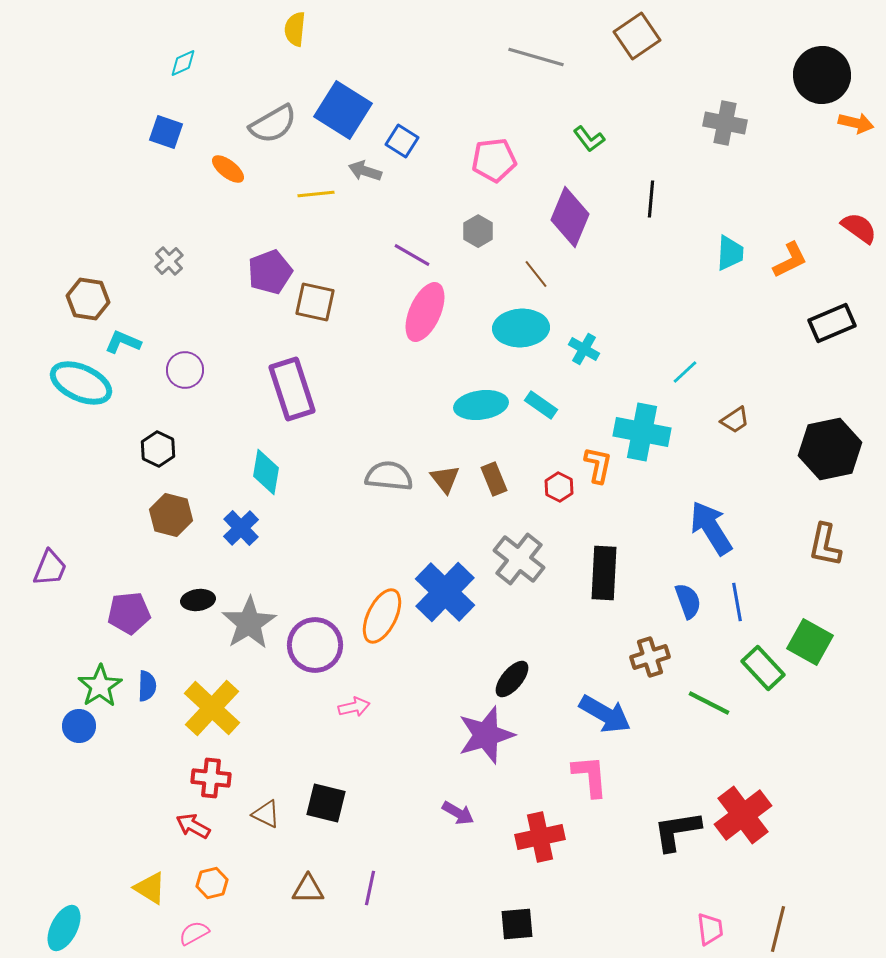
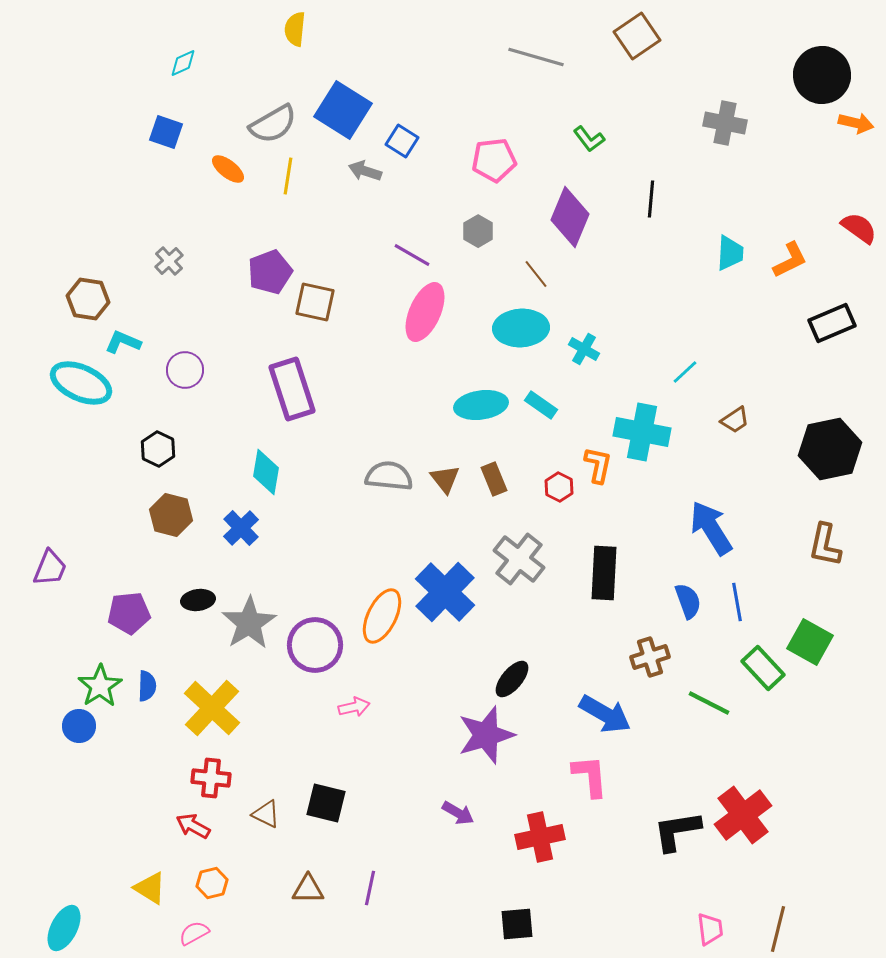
yellow line at (316, 194): moved 28 px left, 18 px up; rotated 75 degrees counterclockwise
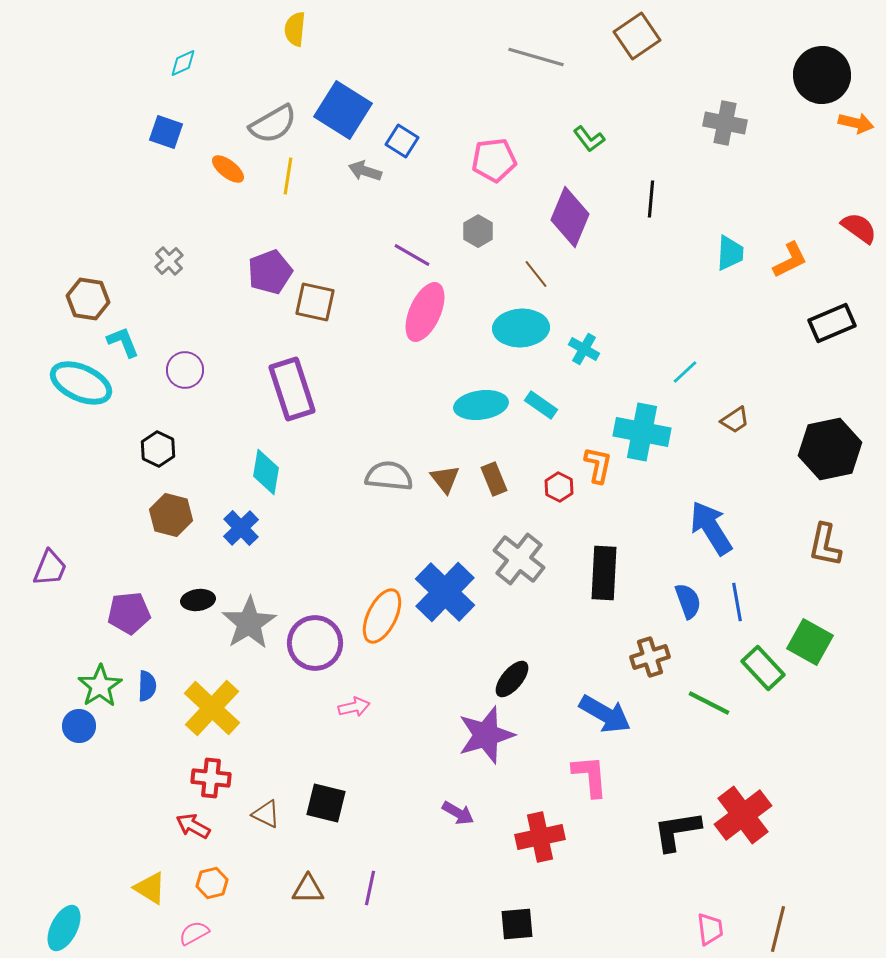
cyan L-shape at (123, 342): rotated 45 degrees clockwise
purple circle at (315, 645): moved 2 px up
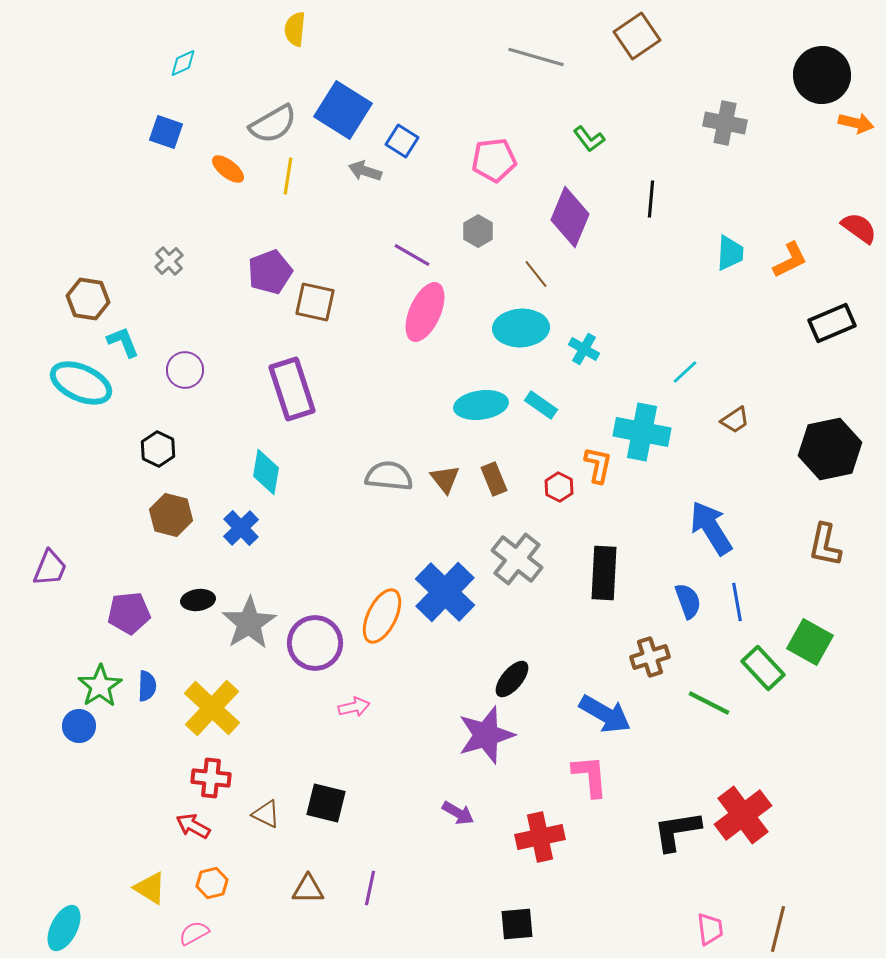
gray cross at (519, 559): moved 2 px left
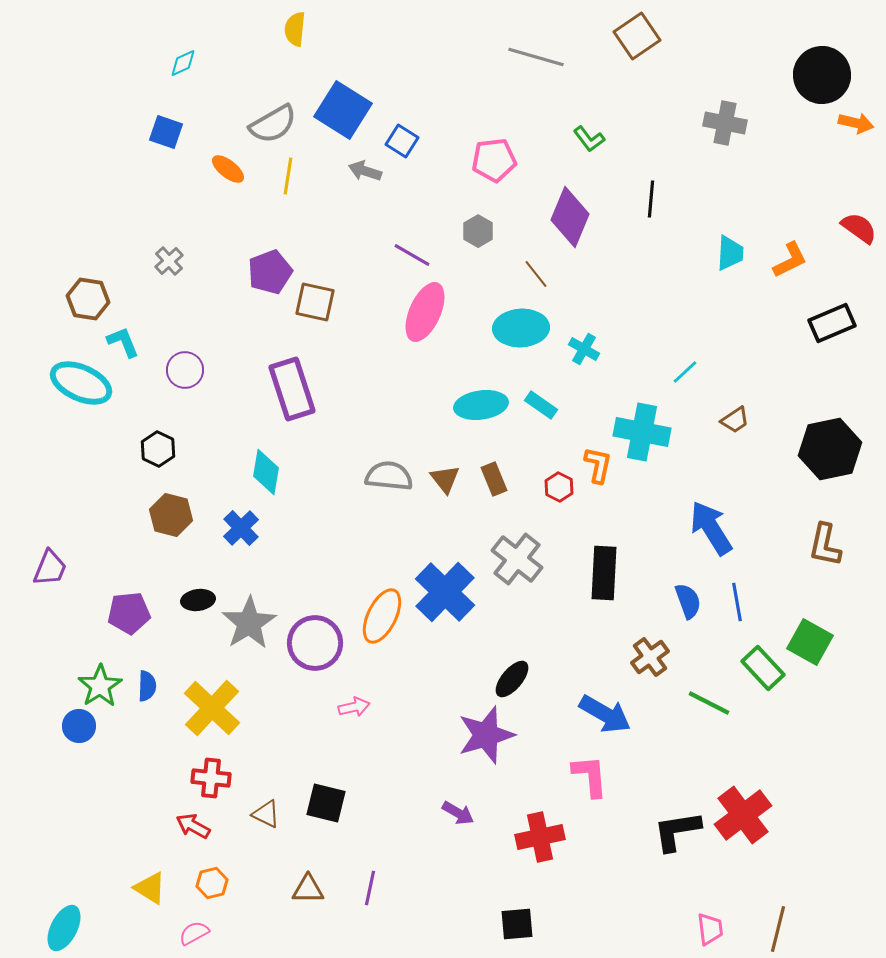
brown cross at (650, 657): rotated 18 degrees counterclockwise
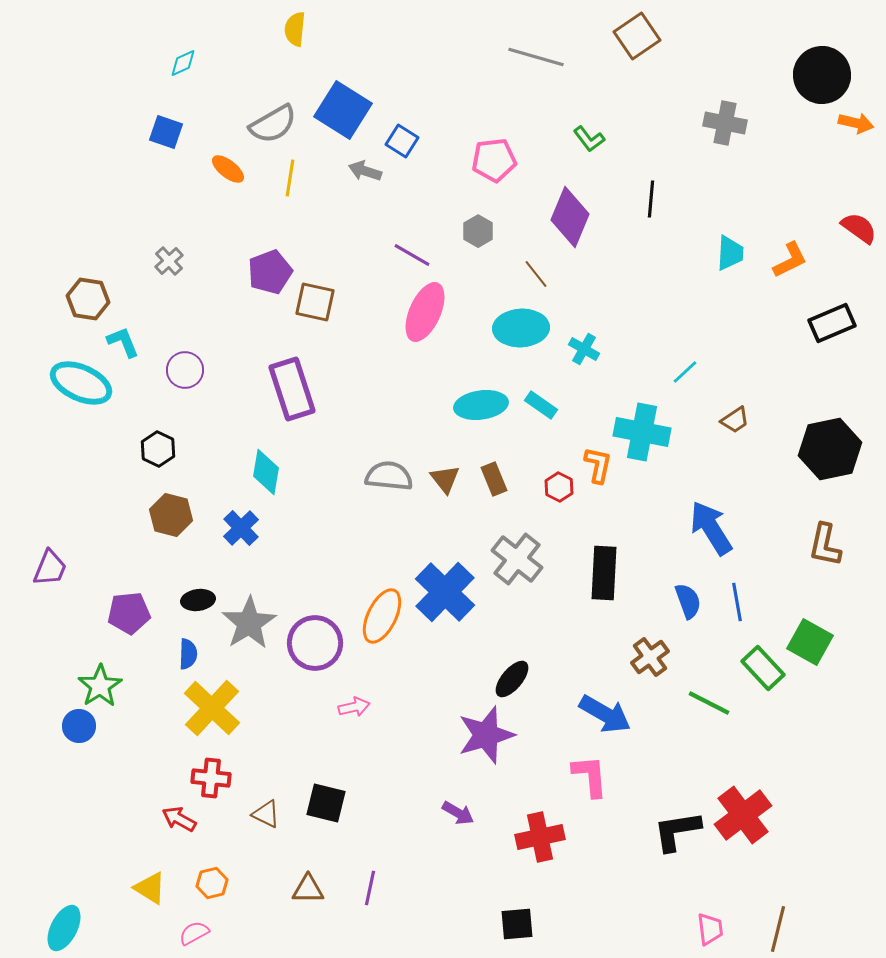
yellow line at (288, 176): moved 2 px right, 2 px down
blue semicircle at (147, 686): moved 41 px right, 32 px up
red arrow at (193, 826): moved 14 px left, 7 px up
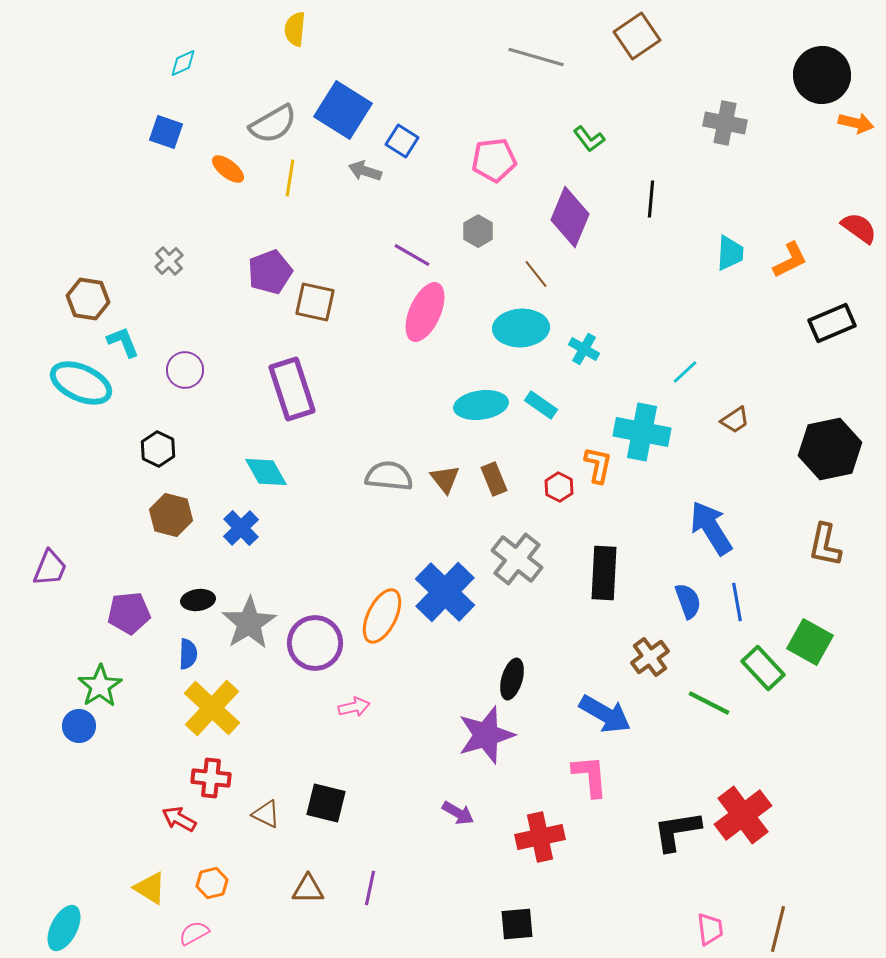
cyan diamond at (266, 472): rotated 39 degrees counterclockwise
black ellipse at (512, 679): rotated 24 degrees counterclockwise
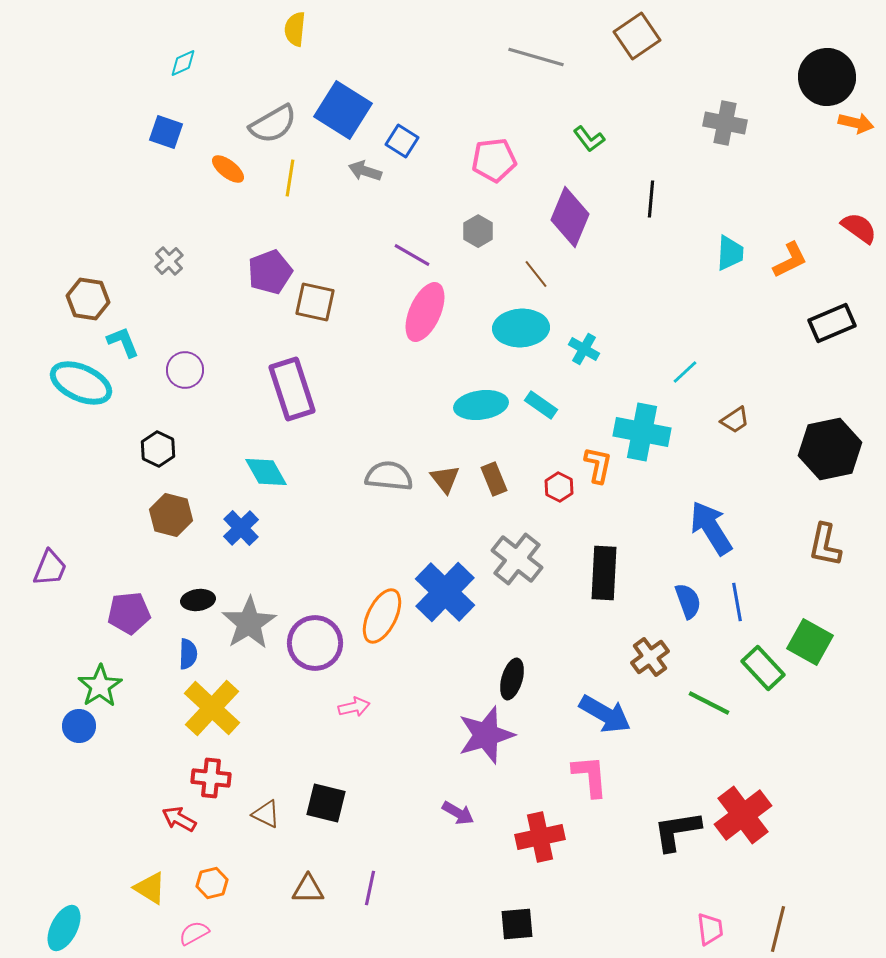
black circle at (822, 75): moved 5 px right, 2 px down
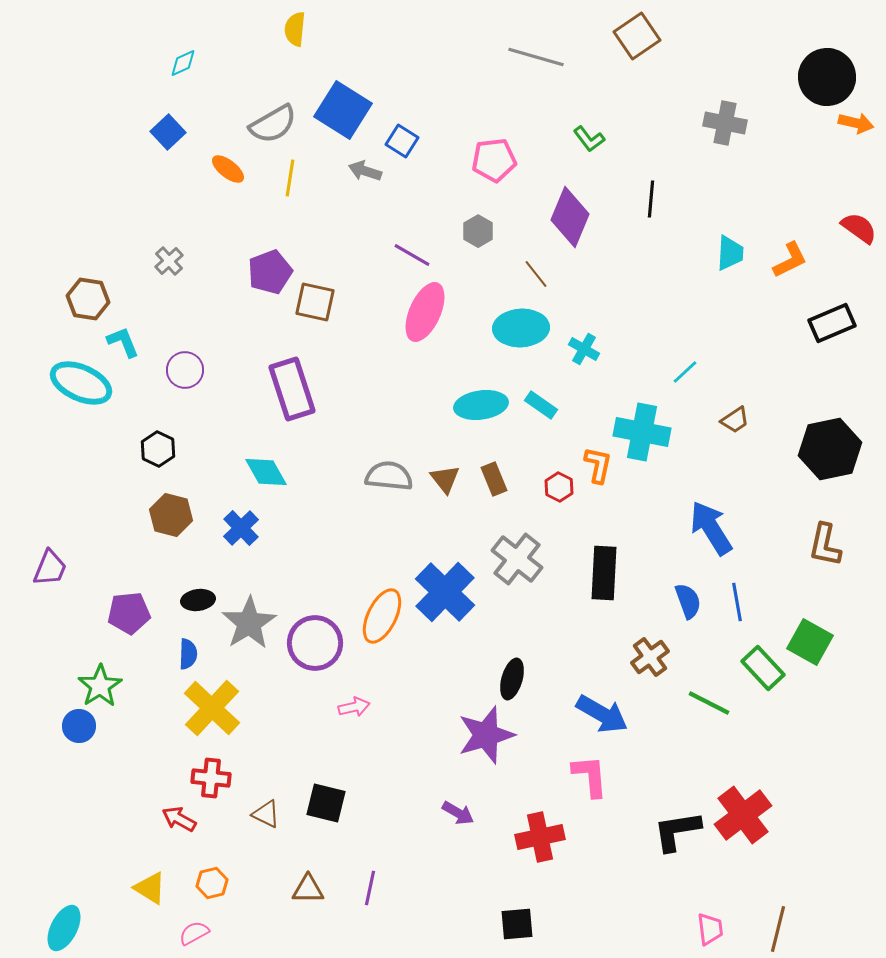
blue square at (166, 132): moved 2 px right; rotated 28 degrees clockwise
blue arrow at (605, 714): moved 3 px left
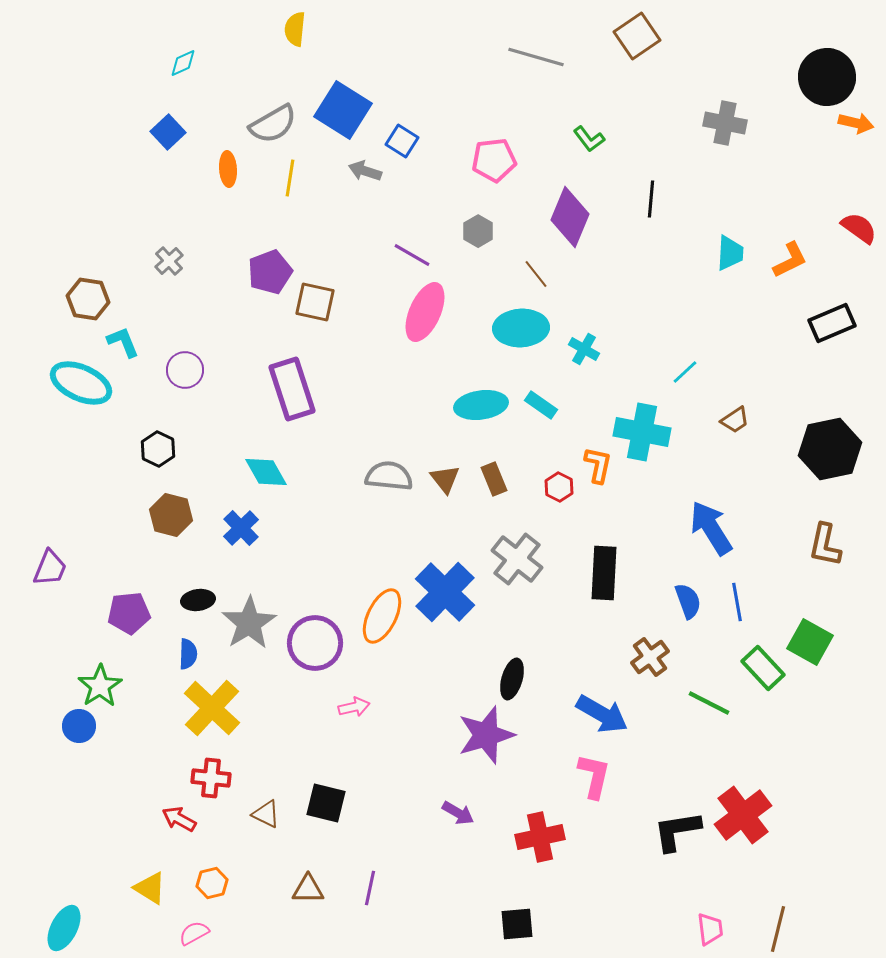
orange ellipse at (228, 169): rotated 48 degrees clockwise
pink L-shape at (590, 776): moved 4 px right; rotated 18 degrees clockwise
